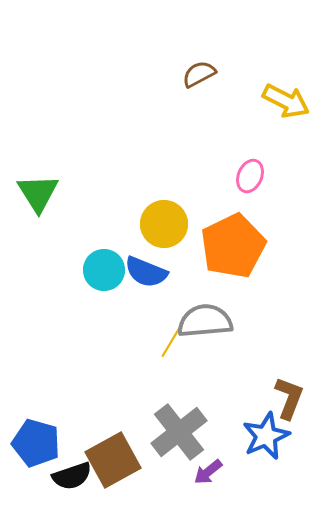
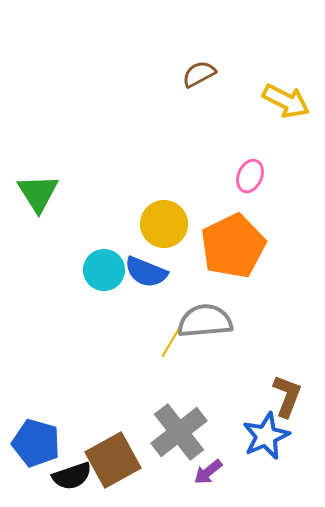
brown L-shape: moved 2 px left, 2 px up
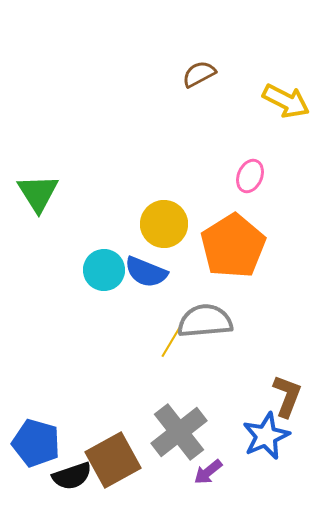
orange pentagon: rotated 6 degrees counterclockwise
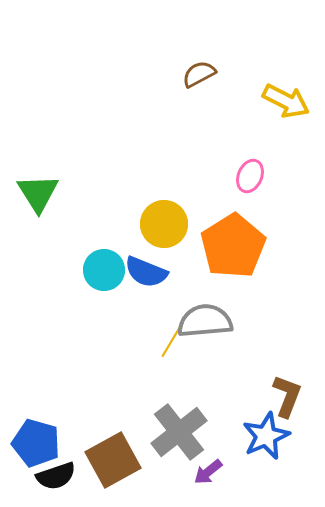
black semicircle: moved 16 px left
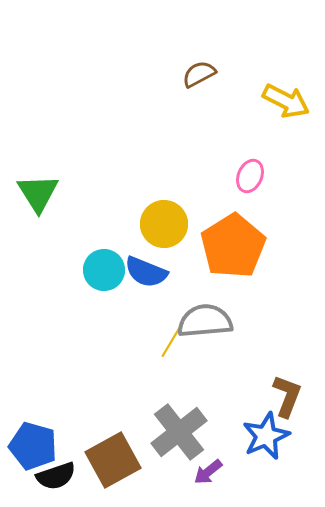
blue pentagon: moved 3 px left, 3 px down
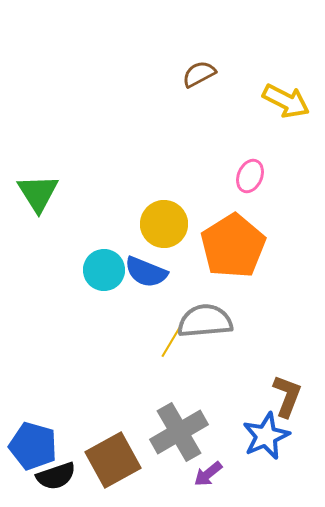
gray cross: rotated 8 degrees clockwise
purple arrow: moved 2 px down
